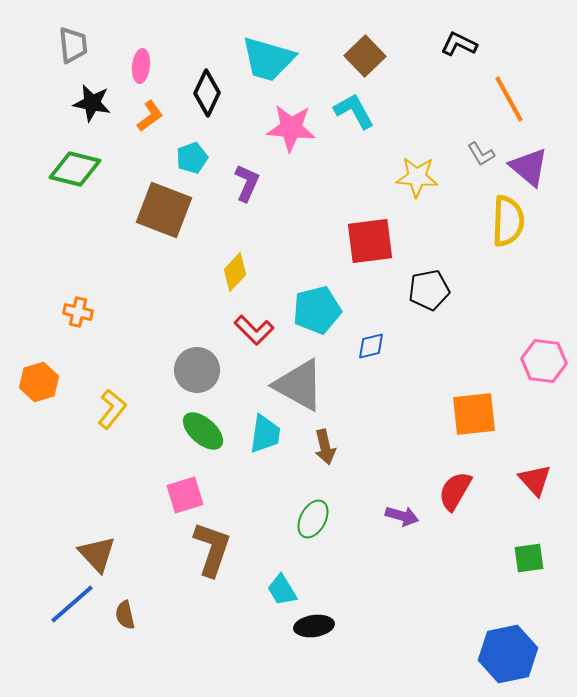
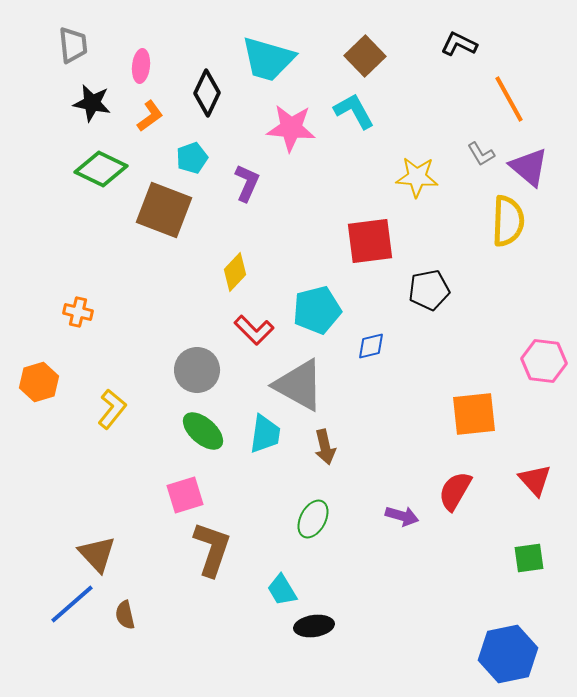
green diamond at (75, 169): moved 26 px right; rotated 12 degrees clockwise
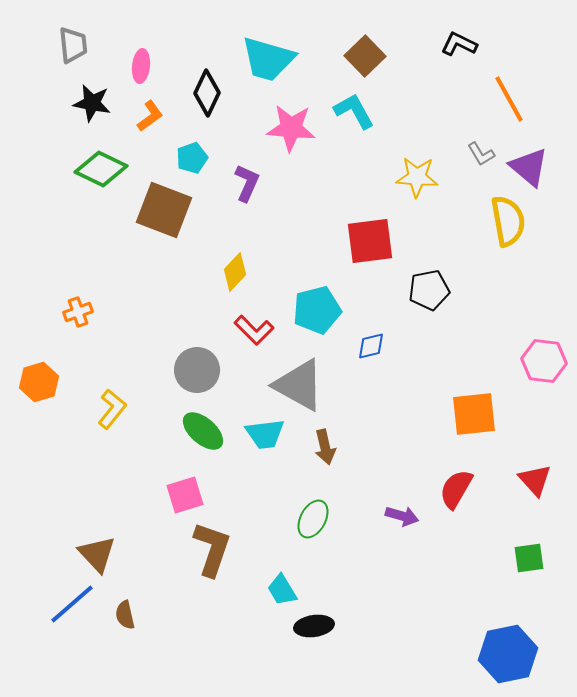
yellow semicircle at (508, 221): rotated 12 degrees counterclockwise
orange cross at (78, 312): rotated 32 degrees counterclockwise
cyan trapezoid at (265, 434): rotated 75 degrees clockwise
red semicircle at (455, 491): moved 1 px right, 2 px up
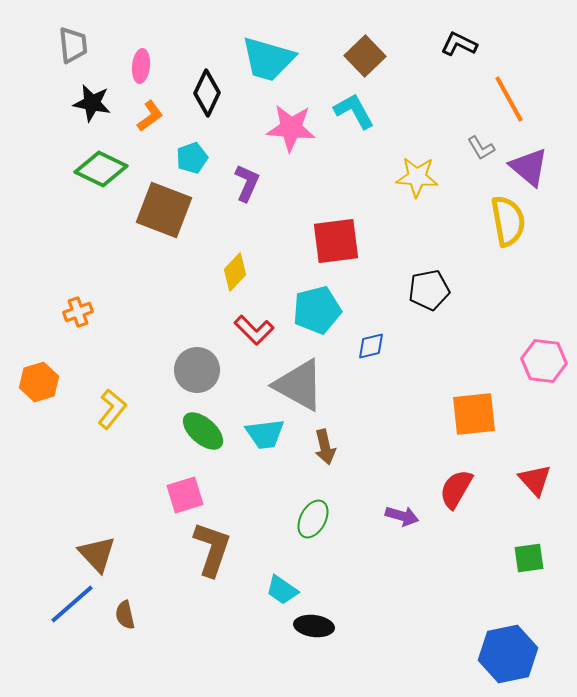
gray L-shape at (481, 154): moved 6 px up
red square at (370, 241): moved 34 px left
cyan trapezoid at (282, 590): rotated 24 degrees counterclockwise
black ellipse at (314, 626): rotated 15 degrees clockwise
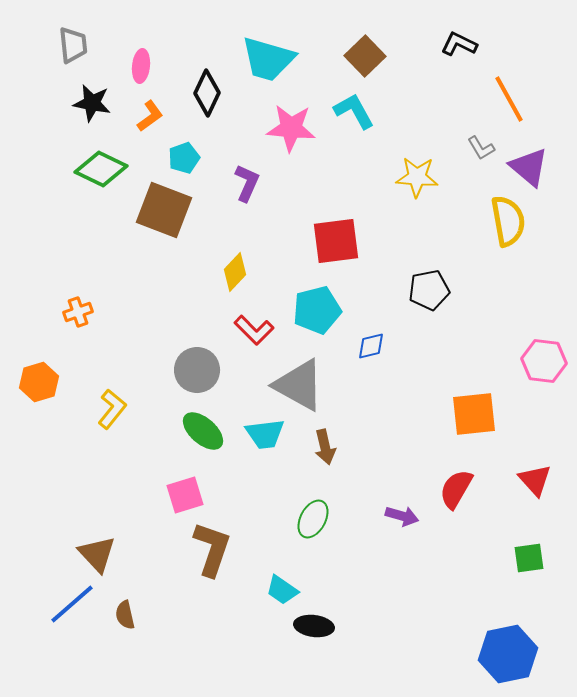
cyan pentagon at (192, 158): moved 8 px left
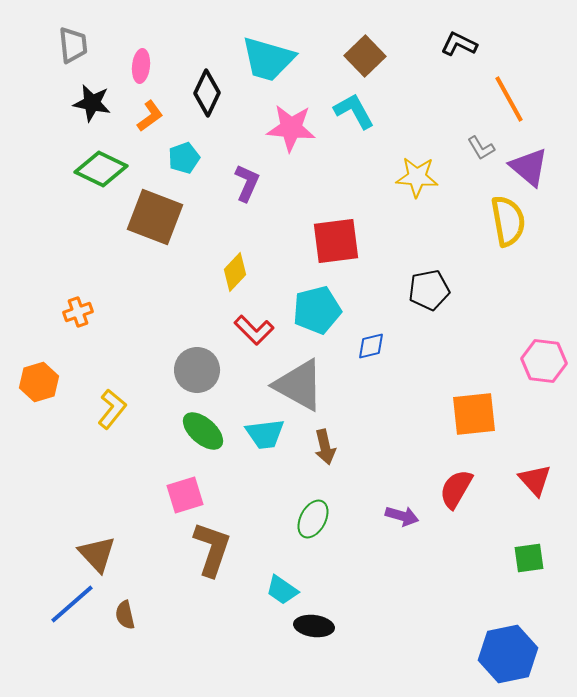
brown square at (164, 210): moved 9 px left, 7 px down
